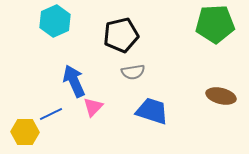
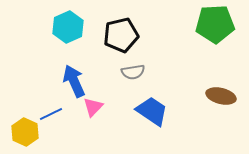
cyan hexagon: moved 13 px right, 6 px down
blue trapezoid: rotated 16 degrees clockwise
yellow hexagon: rotated 24 degrees clockwise
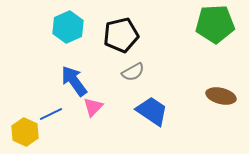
gray semicircle: rotated 20 degrees counterclockwise
blue arrow: rotated 12 degrees counterclockwise
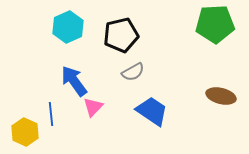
blue line: rotated 70 degrees counterclockwise
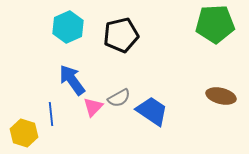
gray semicircle: moved 14 px left, 26 px down
blue arrow: moved 2 px left, 1 px up
yellow hexagon: moved 1 px left, 1 px down; rotated 8 degrees counterclockwise
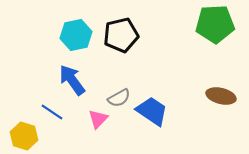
cyan hexagon: moved 8 px right, 8 px down; rotated 12 degrees clockwise
pink triangle: moved 5 px right, 12 px down
blue line: moved 1 px right, 2 px up; rotated 50 degrees counterclockwise
yellow hexagon: moved 3 px down
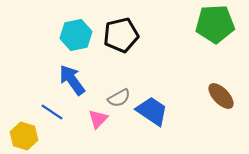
brown ellipse: rotated 32 degrees clockwise
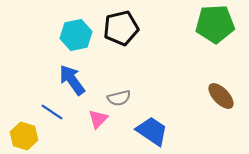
black pentagon: moved 7 px up
gray semicircle: rotated 15 degrees clockwise
blue trapezoid: moved 20 px down
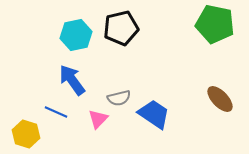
green pentagon: rotated 15 degrees clockwise
brown ellipse: moved 1 px left, 3 px down
blue line: moved 4 px right; rotated 10 degrees counterclockwise
blue trapezoid: moved 2 px right, 17 px up
yellow hexagon: moved 2 px right, 2 px up
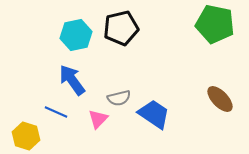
yellow hexagon: moved 2 px down
